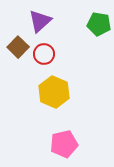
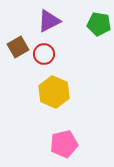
purple triangle: moved 9 px right; rotated 15 degrees clockwise
brown square: rotated 15 degrees clockwise
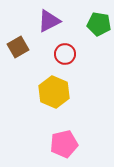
red circle: moved 21 px right
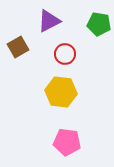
yellow hexagon: moved 7 px right; rotated 16 degrees counterclockwise
pink pentagon: moved 3 px right, 2 px up; rotated 20 degrees clockwise
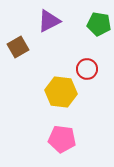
red circle: moved 22 px right, 15 px down
pink pentagon: moved 5 px left, 3 px up
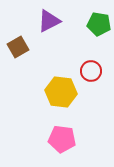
red circle: moved 4 px right, 2 px down
